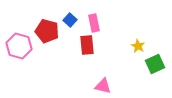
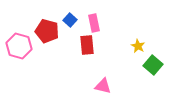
green square: moved 2 px left, 1 px down; rotated 24 degrees counterclockwise
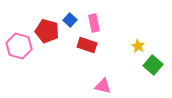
red rectangle: rotated 66 degrees counterclockwise
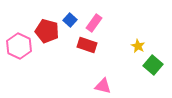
pink rectangle: rotated 48 degrees clockwise
pink hexagon: rotated 10 degrees clockwise
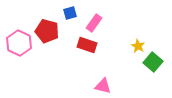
blue square: moved 7 px up; rotated 32 degrees clockwise
pink hexagon: moved 3 px up
green square: moved 3 px up
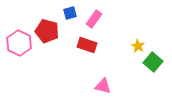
pink rectangle: moved 4 px up
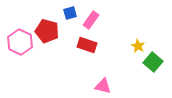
pink rectangle: moved 3 px left, 1 px down
pink hexagon: moved 1 px right, 1 px up
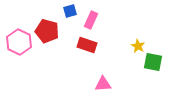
blue square: moved 2 px up
pink rectangle: rotated 12 degrees counterclockwise
pink hexagon: moved 1 px left
green square: rotated 30 degrees counterclockwise
pink triangle: moved 2 px up; rotated 18 degrees counterclockwise
